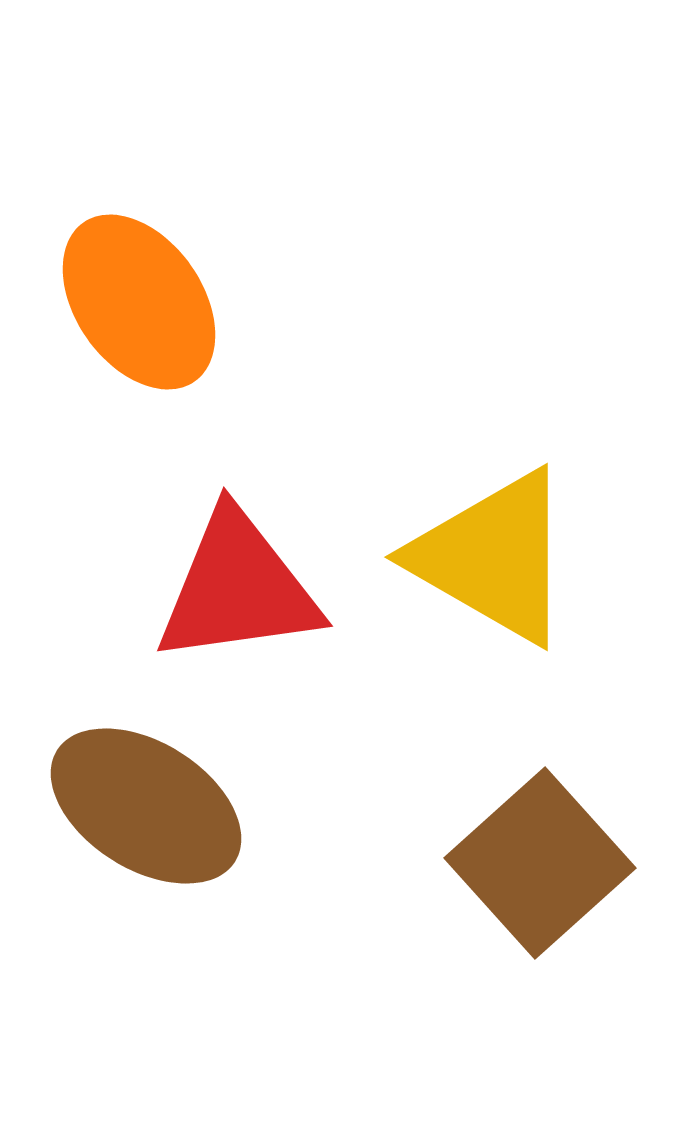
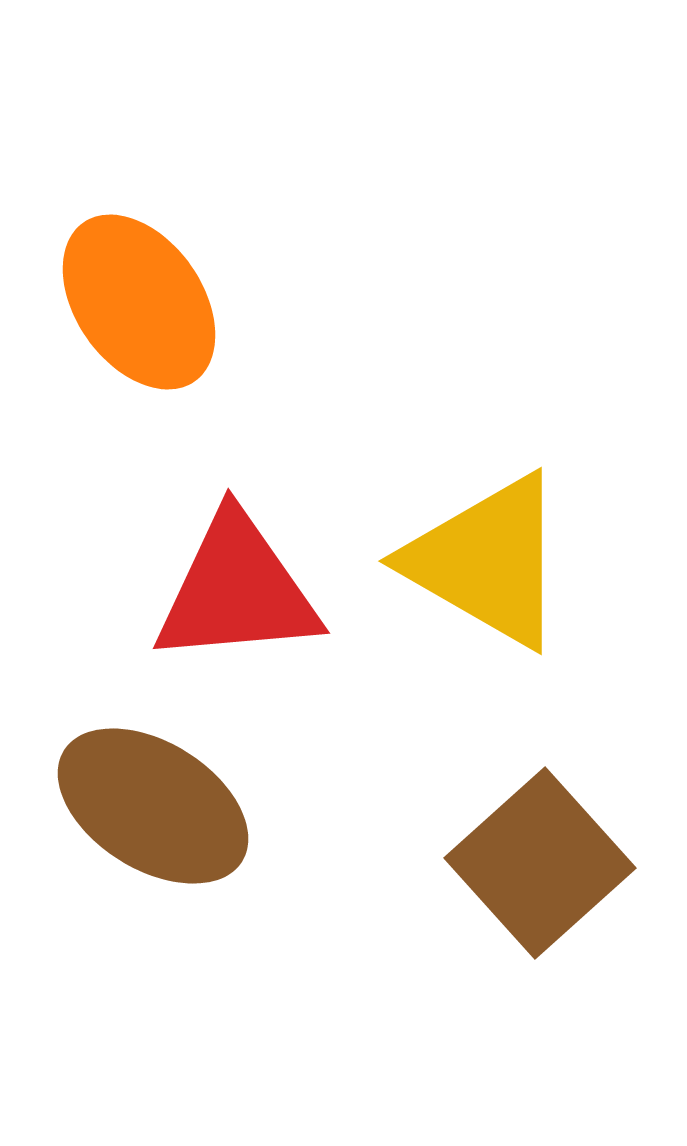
yellow triangle: moved 6 px left, 4 px down
red triangle: moved 1 px left, 2 px down; rotated 3 degrees clockwise
brown ellipse: moved 7 px right
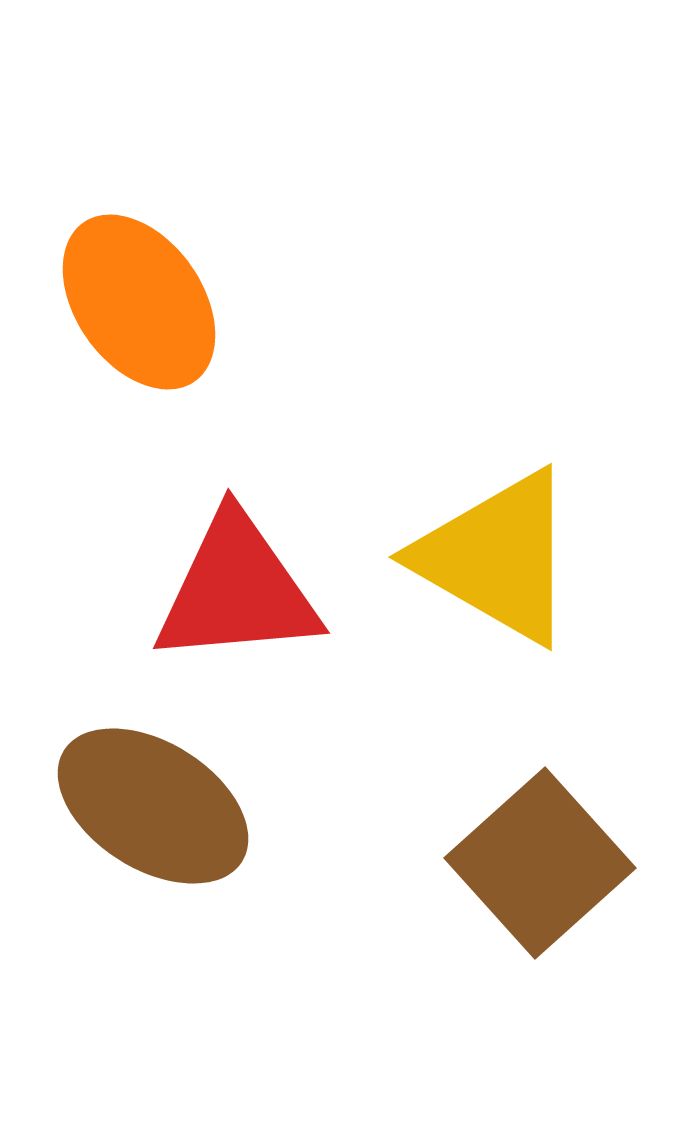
yellow triangle: moved 10 px right, 4 px up
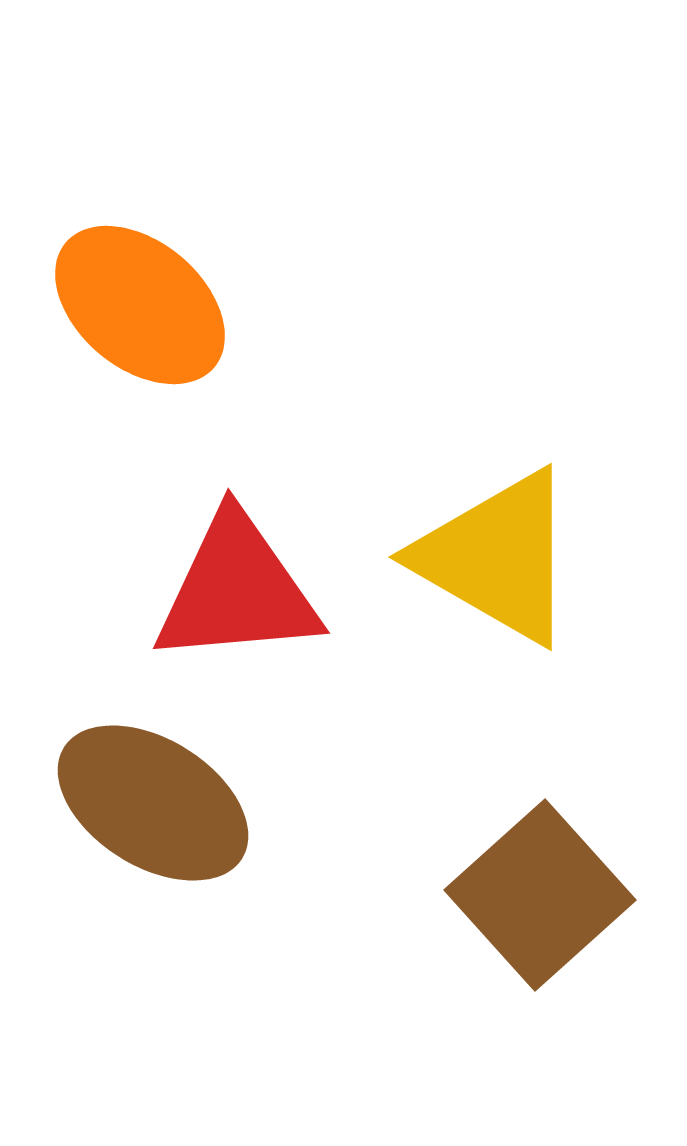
orange ellipse: moved 1 px right, 3 px down; rotated 15 degrees counterclockwise
brown ellipse: moved 3 px up
brown square: moved 32 px down
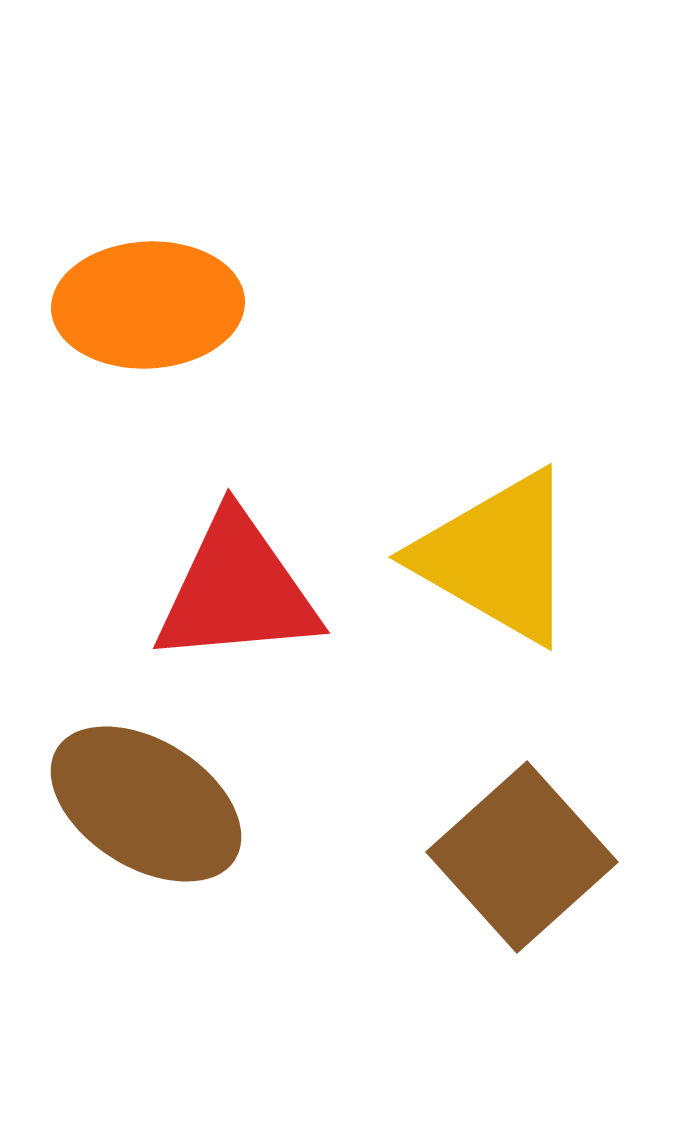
orange ellipse: moved 8 px right; rotated 43 degrees counterclockwise
brown ellipse: moved 7 px left, 1 px down
brown square: moved 18 px left, 38 px up
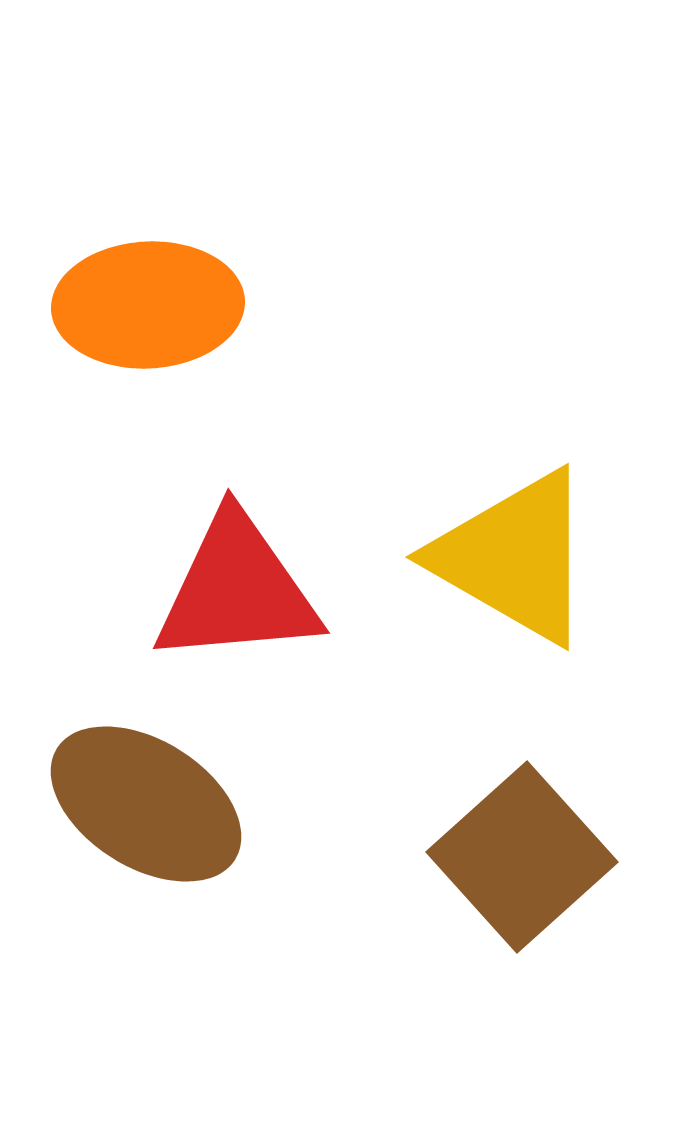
yellow triangle: moved 17 px right
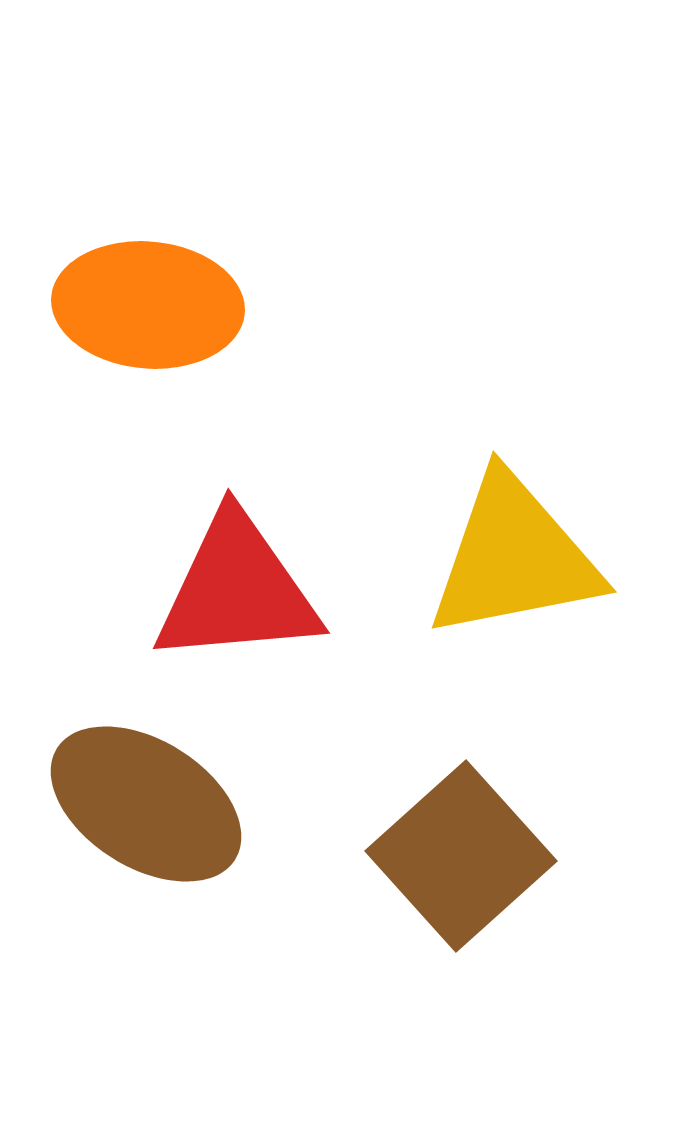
orange ellipse: rotated 8 degrees clockwise
yellow triangle: rotated 41 degrees counterclockwise
brown square: moved 61 px left, 1 px up
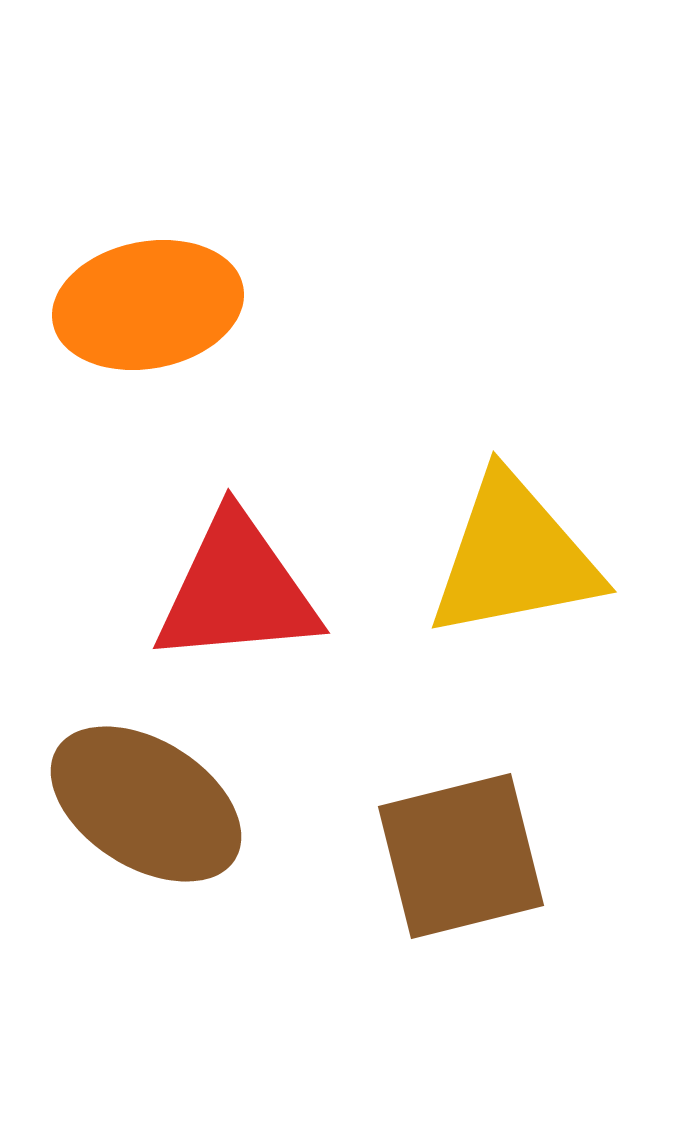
orange ellipse: rotated 16 degrees counterclockwise
brown square: rotated 28 degrees clockwise
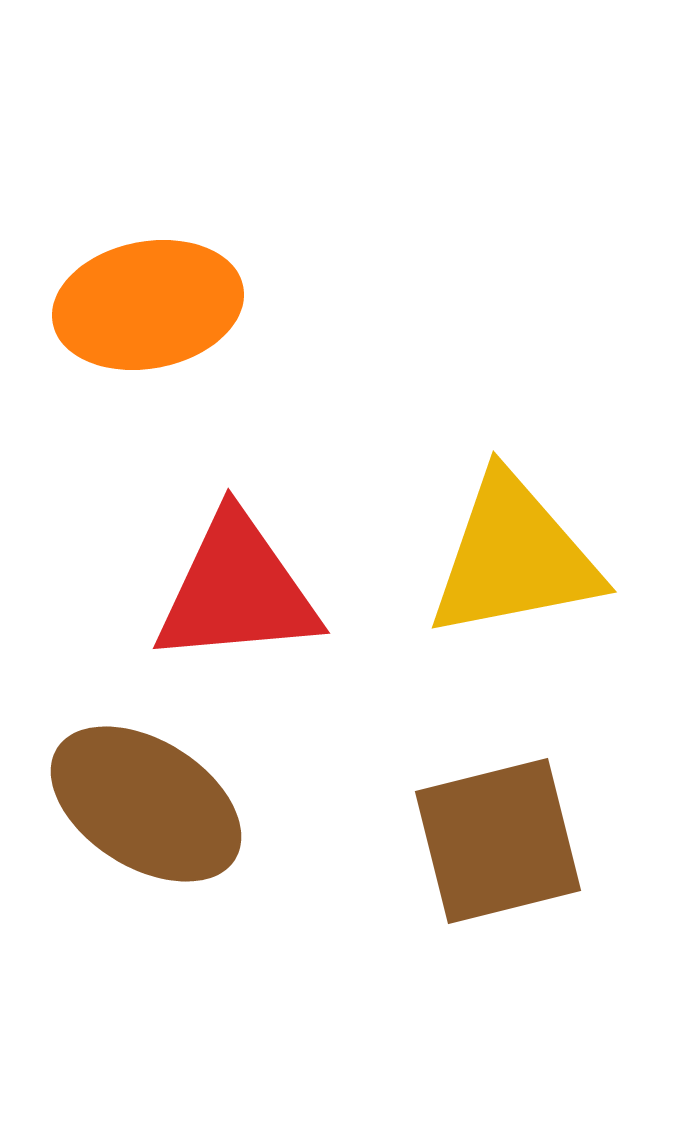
brown square: moved 37 px right, 15 px up
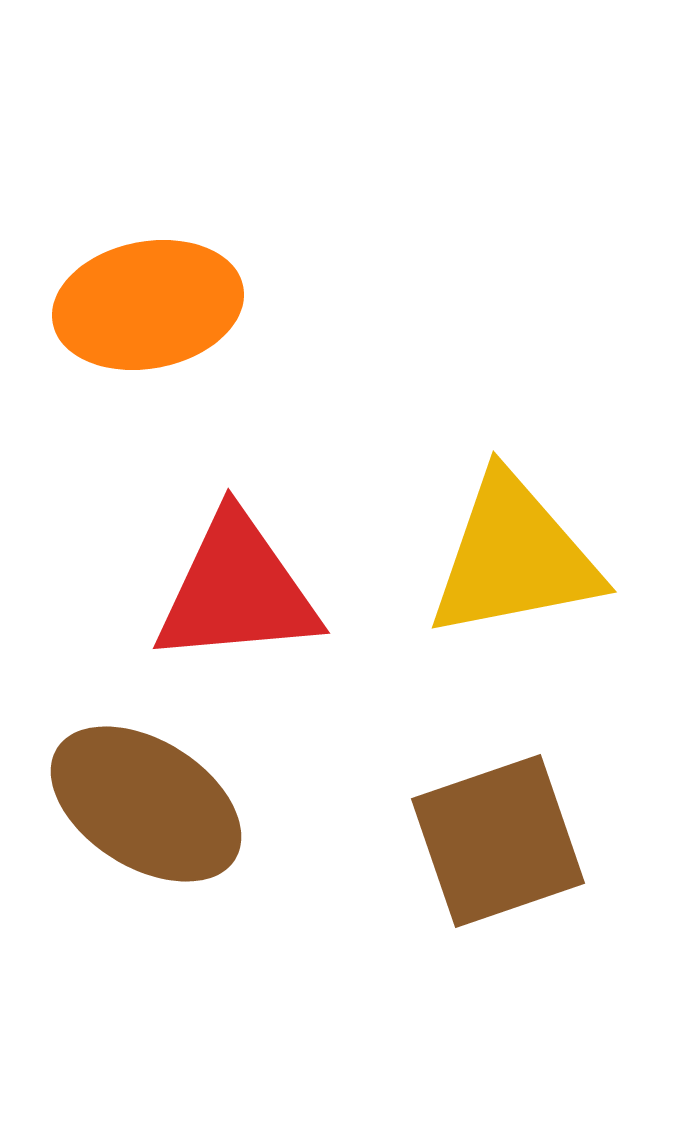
brown square: rotated 5 degrees counterclockwise
